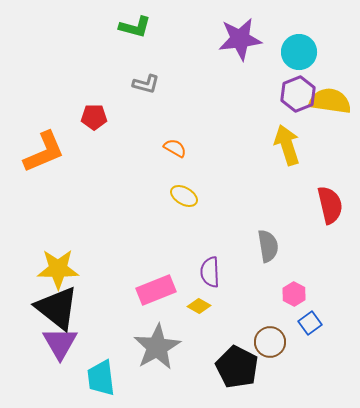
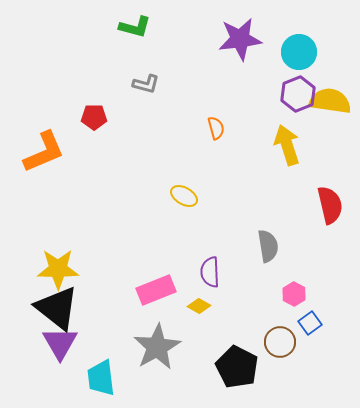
orange semicircle: moved 41 px right, 20 px up; rotated 45 degrees clockwise
brown circle: moved 10 px right
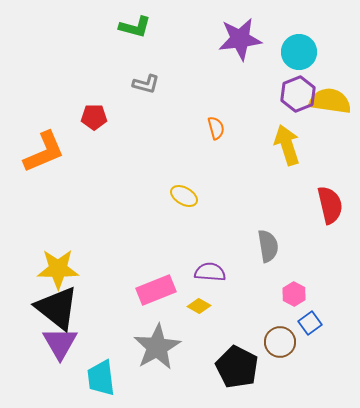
purple semicircle: rotated 96 degrees clockwise
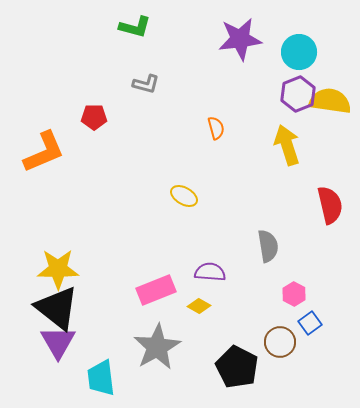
purple triangle: moved 2 px left, 1 px up
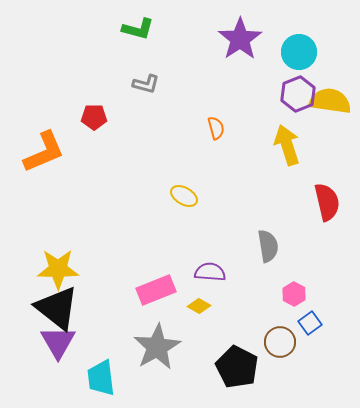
green L-shape: moved 3 px right, 2 px down
purple star: rotated 27 degrees counterclockwise
red semicircle: moved 3 px left, 3 px up
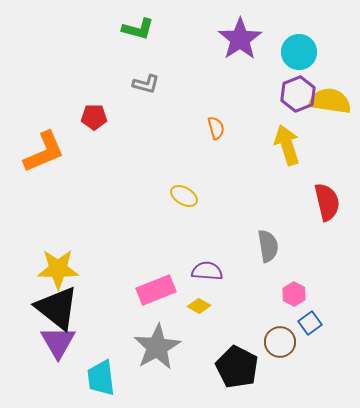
purple semicircle: moved 3 px left, 1 px up
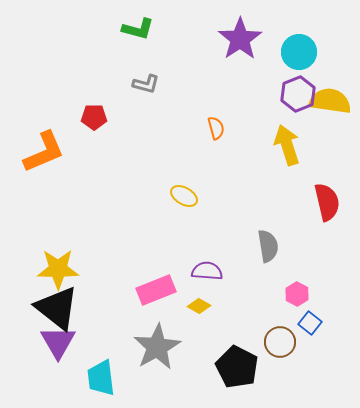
pink hexagon: moved 3 px right
blue square: rotated 15 degrees counterclockwise
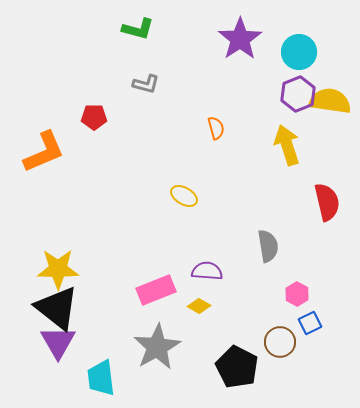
blue square: rotated 25 degrees clockwise
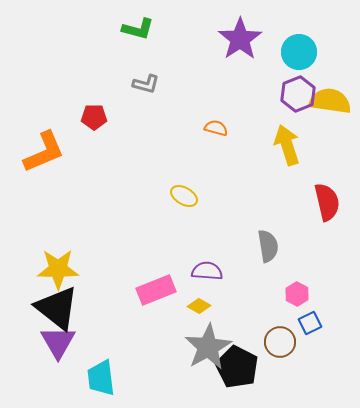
orange semicircle: rotated 60 degrees counterclockwise
gray star: moved 51 px right
